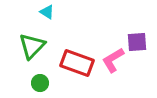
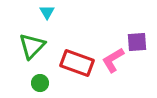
cyan triangle: rotated 28 degrees clockwise
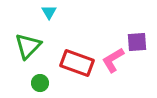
cyan triangle: moved 2 px right
green triangle: moved 4 px left
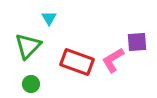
cyan triangle: moved 6 px down
red rectangle: moved 1 px up
green circle: moved 9 px left, 1 px down
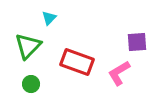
cyan triangle: rotated 14 degrees clockwise
pink L-shape: moved 6 px right, 13 px down
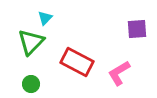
cyan triangle: moved 4 px left
purple square: moved 13 px up
green triangle: moved 3 px right, 4 px up
red rectangle: rotated 8 degrees clockwise
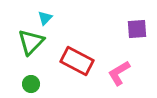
red rectangle: moved 1 px up
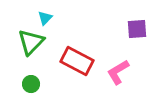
pink L-shape: moved 1 px left, 1 px up
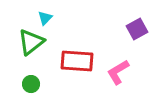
purple square: rotated 25 degrees counterclockwise
green triangle: rotated 8 degrees clockwise
red rectangle: rotated 24 degrees counterclockwise
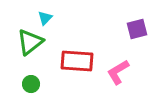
purple square: rotated 15 degrees clockwise
green triangle: moved 1 px left
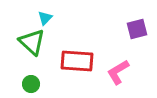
green triangle: moved 2 px right; rotated 40 degrees counterclockwise
